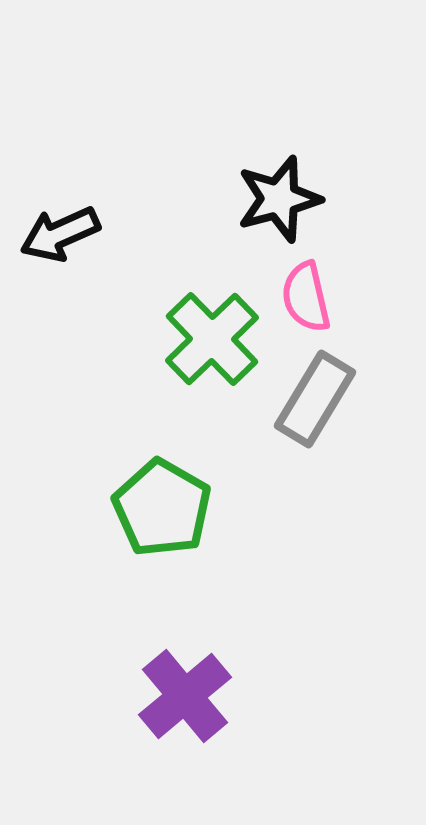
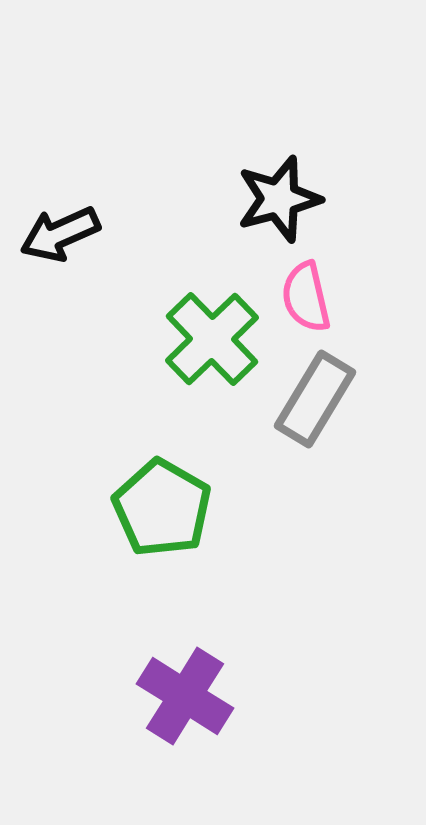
purple cross: rotated 18 degrees counterclockwise
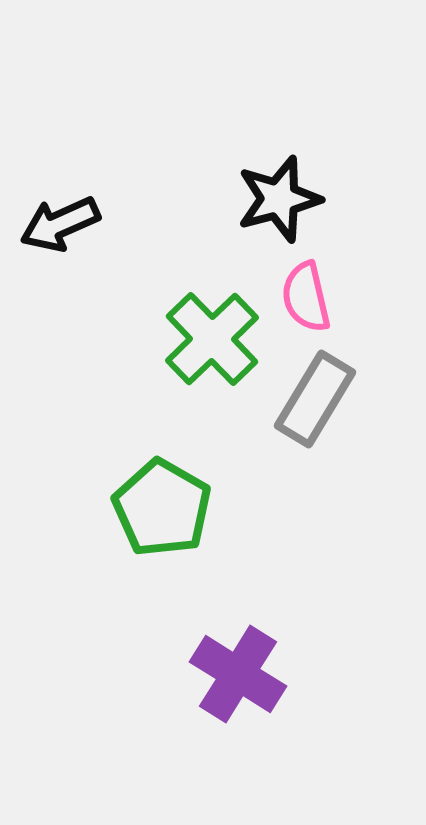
black arrow: moved 10 px up
purple cross: moved 53 px right, 22 px up
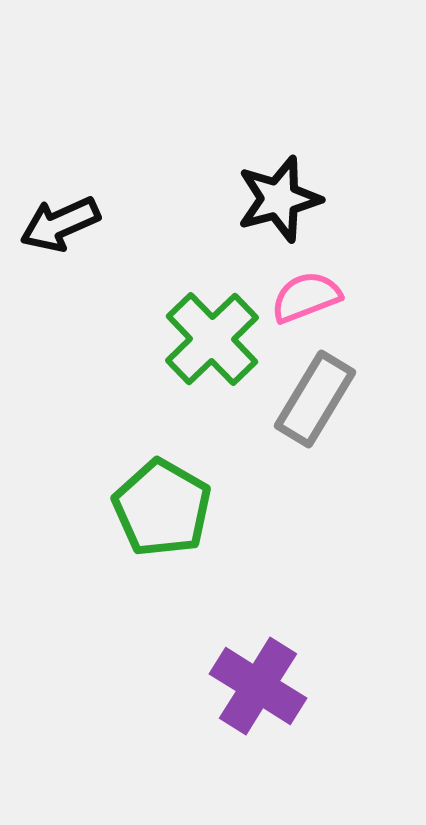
pink semicircle: rotated 82 degrees clockwise
purple cross: moved 20 px right, 12 px down
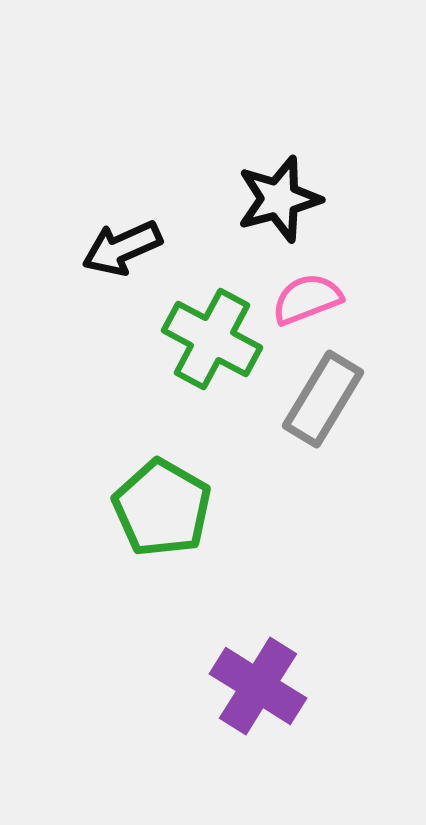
black arrow: moved 62 px right, 24 px down
pink semicircle: moved 1 px right, 2 px down
green cross: rotated 18 degrees counterclockwise
gray rectangle: moved 8 px right
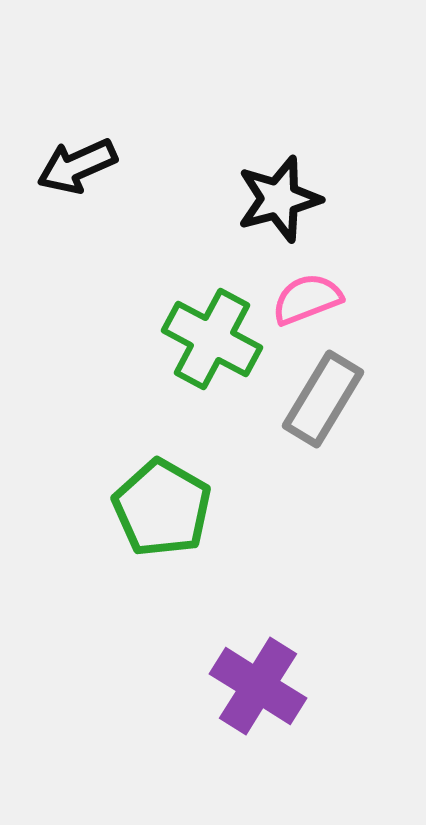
black arrow: moved 45 px left, 82 px up
